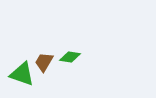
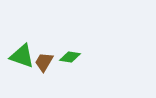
green triangle: moved 18 px up
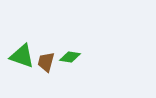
brown trapezoid: moved 2 px right; rotated 15 degrees counterclockwise
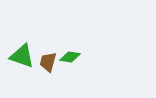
brown trapezoid: moved 2 px right
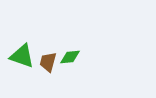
green diamond: rotated 15 degrees counterclockwise
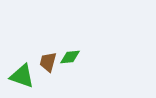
green triangle: moved 20 px down
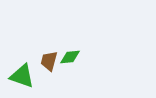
brown trapezoid: moved 1 px right, 1 px up
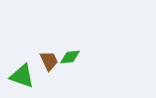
brown trapezoid: rotated 140 degrees clockwise
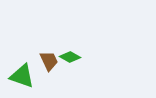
green diamond: rotated 35 degrees clockwise
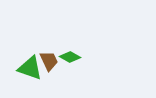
green triangle: moved 8 px right, 8 px up
